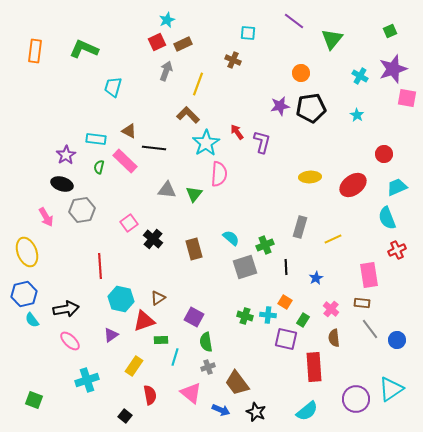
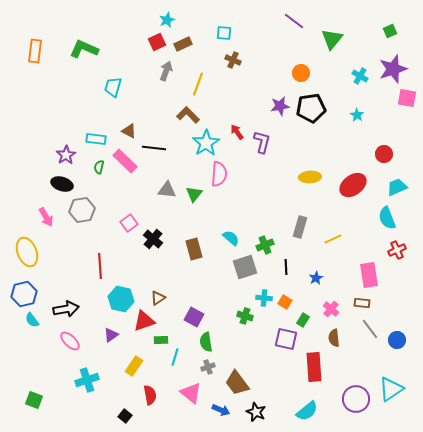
cyan square at (248, 33): moved 24 px left
cyan cross at (268, 315): moved 4 px left, 17 px up
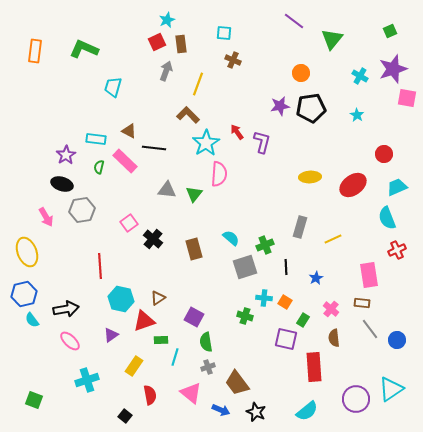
brown rectangle at (183, 44): moved 2 px left; rotated 72 degrees counterclockwise
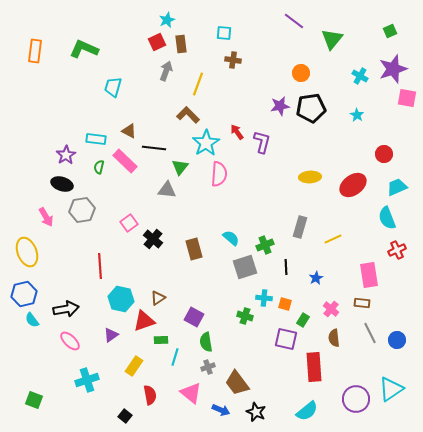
brown cross at (233, 60): rotated 14 degrees counterclockwise
green triangle at (194, 194): moved 14 px left, 27 px up
orange square at (285, 302): moved 2 px down; rotated 16 degrees counterclockwise
gray line at (370, 329): moved 4 px down; rotated 10 degrees clockwise
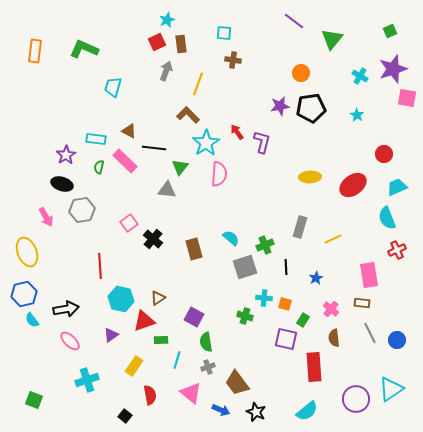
cyan line at (175, 357): moved 2 px right, 3 px down
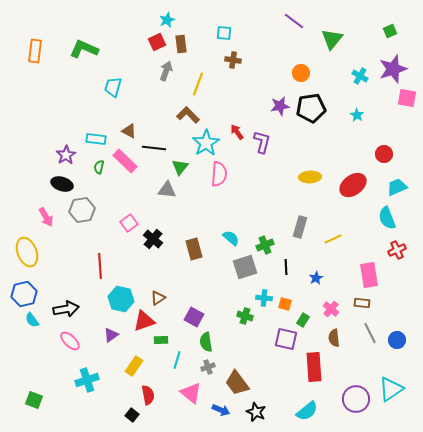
red semicircle at (150, 395): moved 2 px left
black square at (125, 416): moved 7 px right, 1 px up
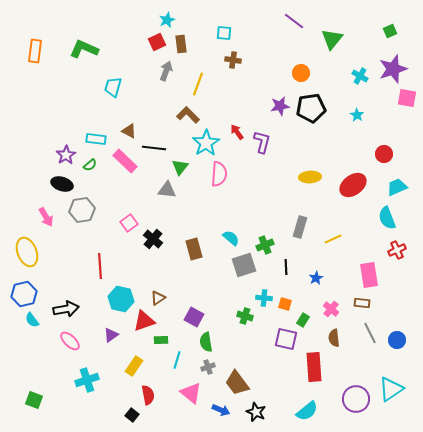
green semicircle at (99, 167): moved 9 px left, 2 px up; rotated 144 degrees counterclockwise
gray square at (245, 267): moved 1 px left, 2 px up
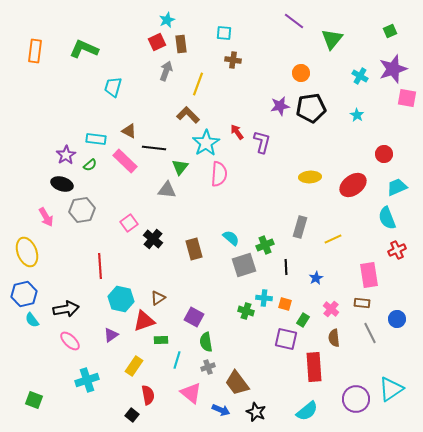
green cross at (245, 316): moved 1 px right, 5 px up
blue circle at (397, 340): moved 21 px up
